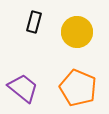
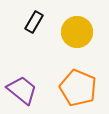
black rectangle: rotated 15 degrees clockwise
purple trapezoid: moved 1 px left, 2 px down
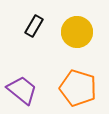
black rectangle: moved 4 px down
orange pentagon: rotated 6 degrees counterclockwise
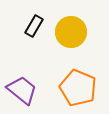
yellow circle: moved 6 px left
orange pentagon: rotated 6 degrees clockwise
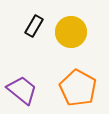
orange pentagon: rotated 6 degrees clockwise
